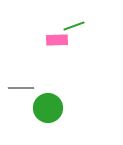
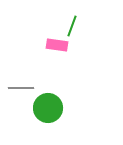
green line: moved 2 px left; rotated 50 degrees counterclockwise
pink rectangle: moved 5 px down; rotated 10 degrees clockwise
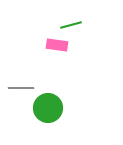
green line: moved 1 px left, 1 px up; rotated 55 degrees clockwise
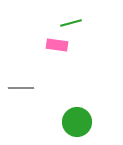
green line: moved 2 px up
green circle: moved 29 px right, 14 px down
